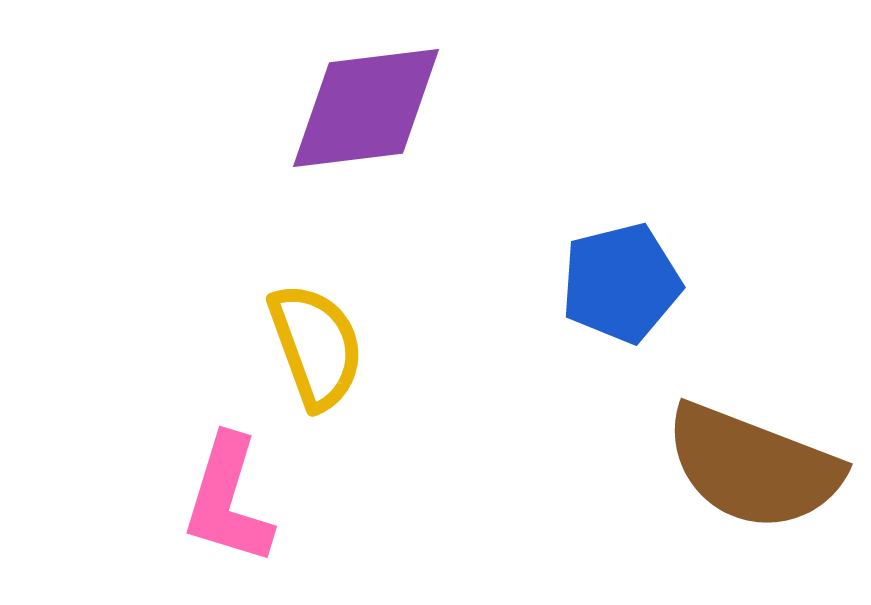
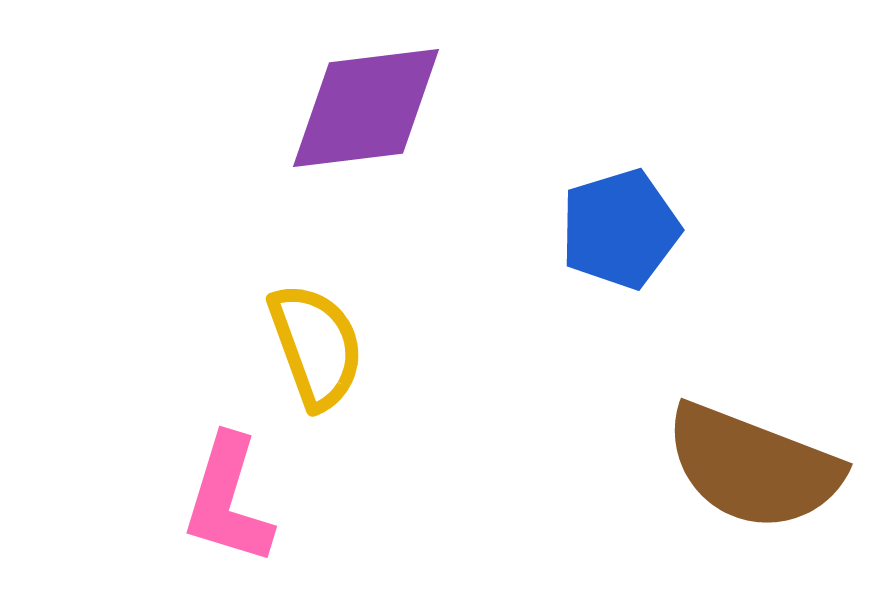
blue pentagon: moved 1 px left, 54 px up; rotated 3 degrees counterclockwise
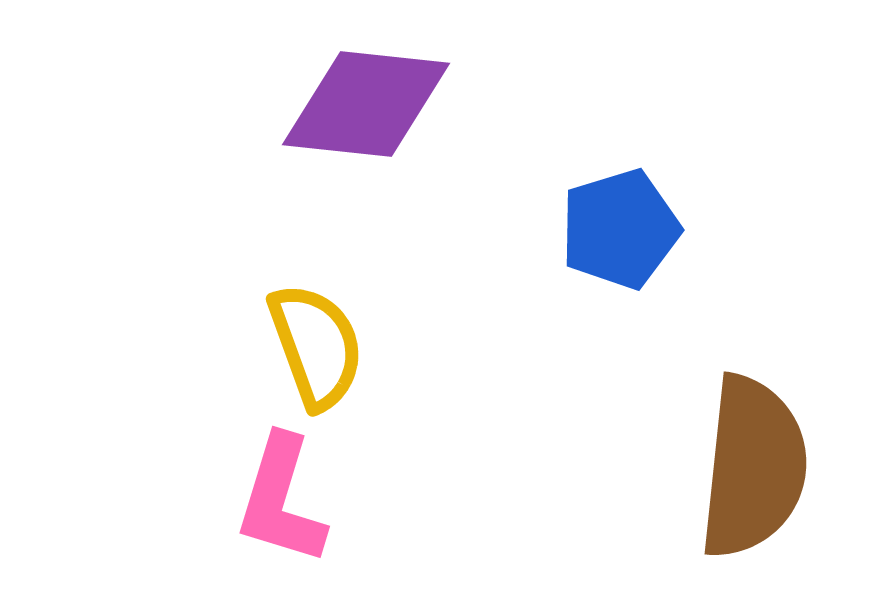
purple diamond: moved 4 px up; rotated 13 degrees clockwise
brown semicircle: rotated 105 degrees counterclockwise
pink L-shape: moved 53 px right
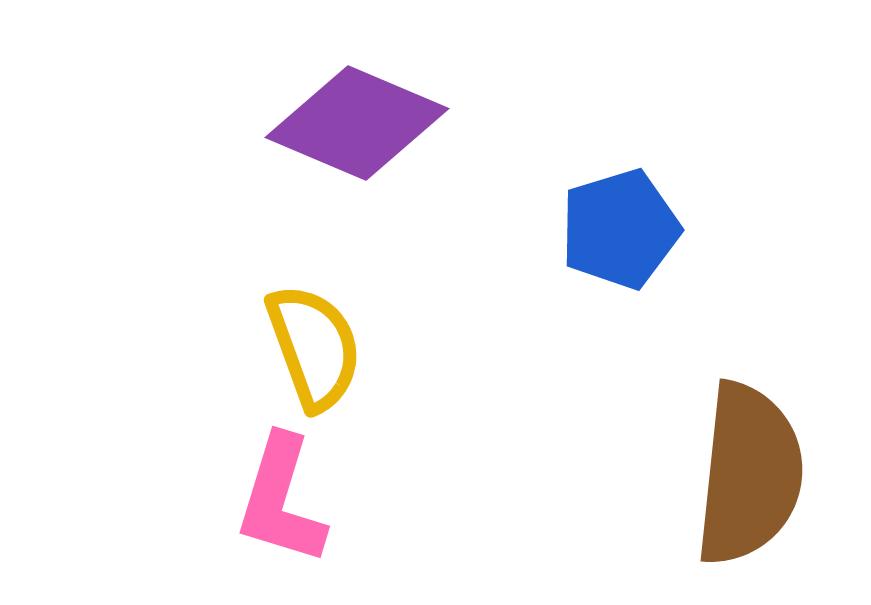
purple diamond: moved 9 px left, 19 px down; rotated 17 degrees clockwise
yellow semicircle: moved 2 px left, 1 px down
brown semicircle: moved 4 px left, 7 px down
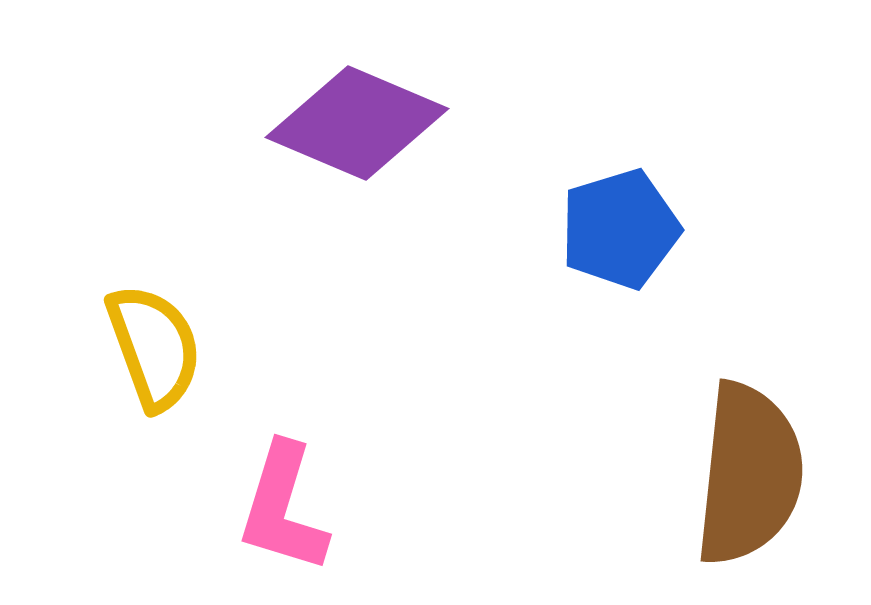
yellow semicircle: moved 160 px left
pink L-shape: moved 2 px right, 8 px down
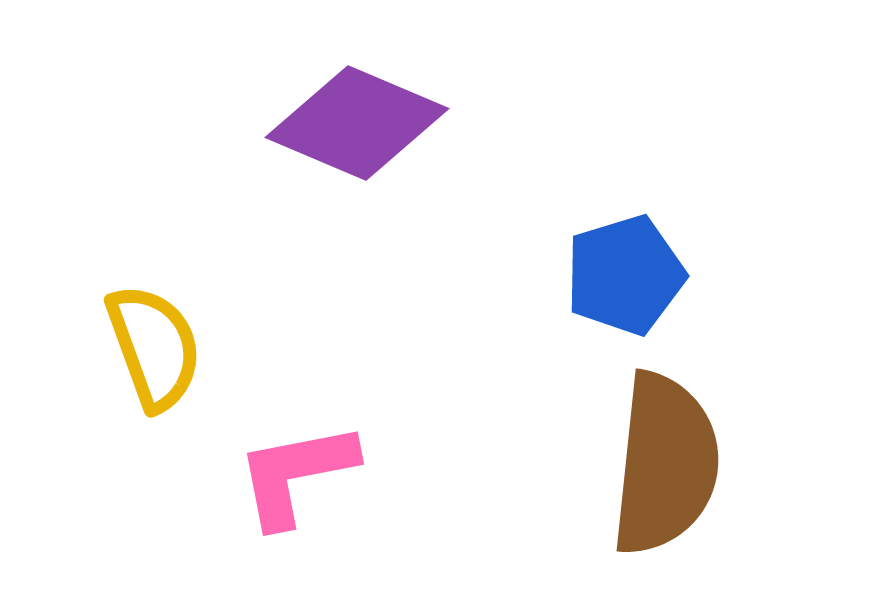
blue pentagon: moved 5 px right, 46 px down
brown semicircle: moved 84 px left, 10 px up
pink L-shape: moved 13 px right, 34 px up; rotated 62 degrees clockwise
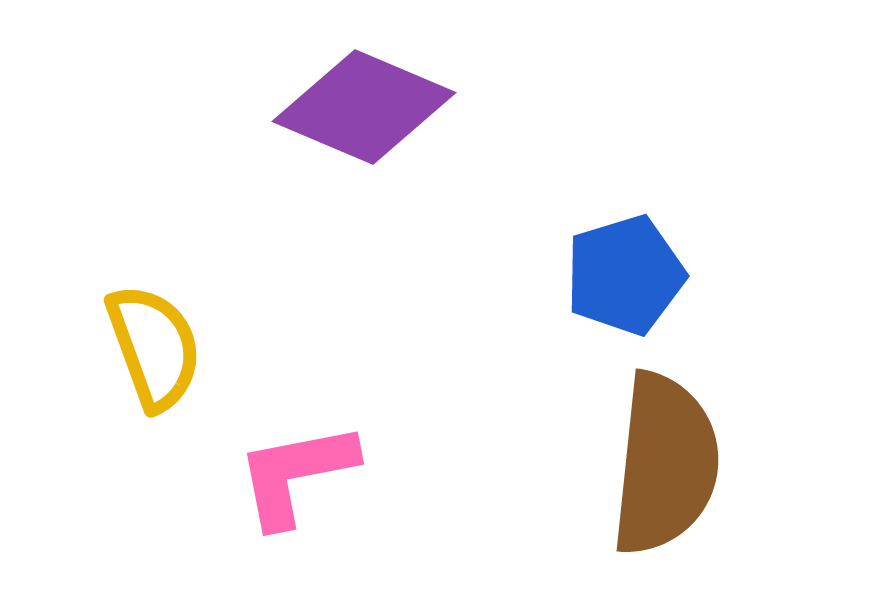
purple diamond: moved 7 px right, 16 px up
